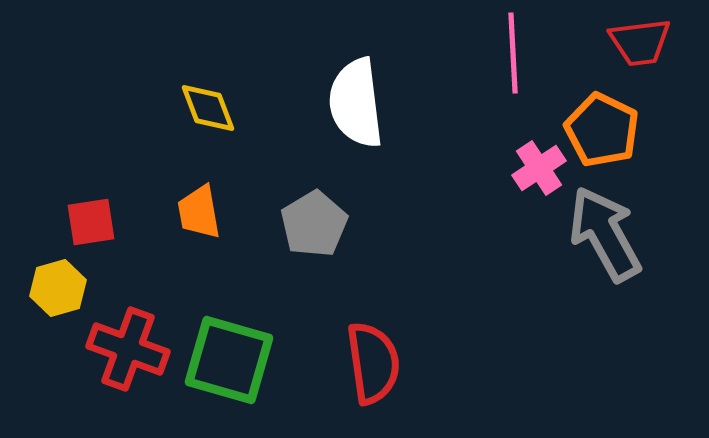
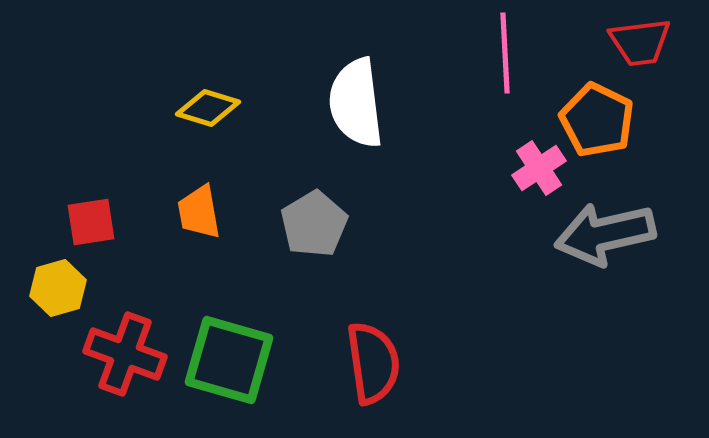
pink line: moved 8 px left
yellow diamond: rotated 52 degrees counterclockwise
orange pentagon: moved 5 px left, 10 px up
gray arrow: rotated 74 degrees counterclockwise
red cross: moved 3 px left, 5 px down
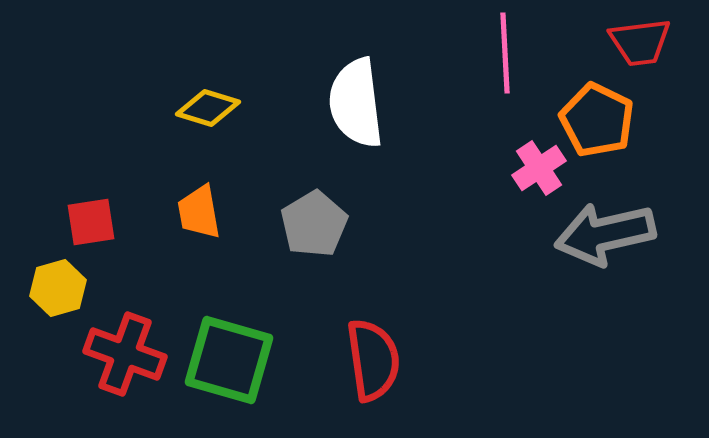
red semicircle: moved 3 px up
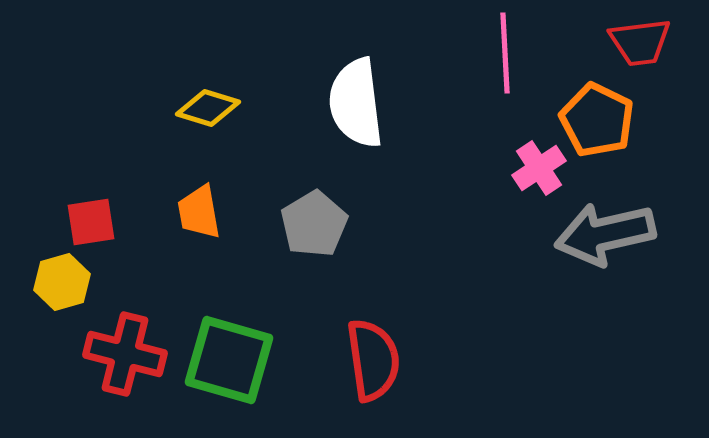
yellow hexagon: moved 4 px right, 6 px up
red cross: rotated 6 degrees counterclockwise
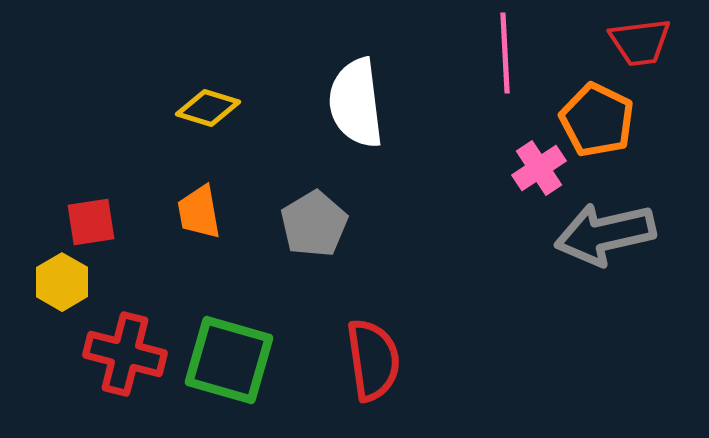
yellow hexagon: rotated 14 degrees counterclockwise
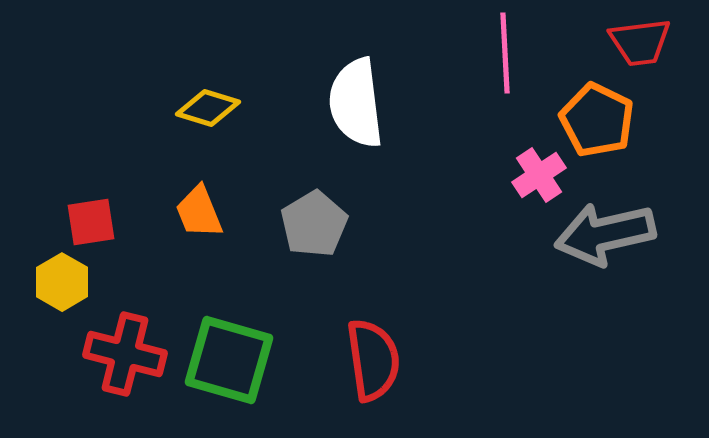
pink cross: moved 7 px down
orange trapezoid: rotated 12 degrees counterclockwise
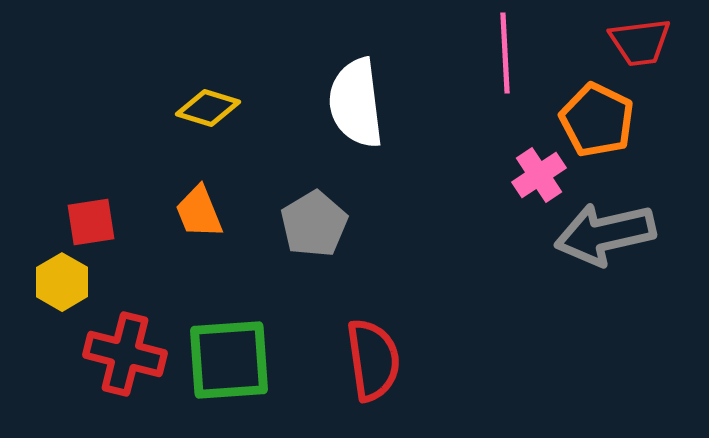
green square: rotated 20 degrees counterclockwise
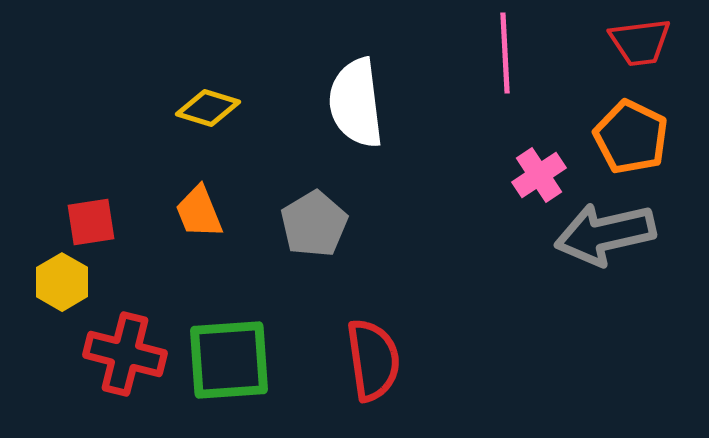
orange pentagon: moved 34 px right, 17 px down
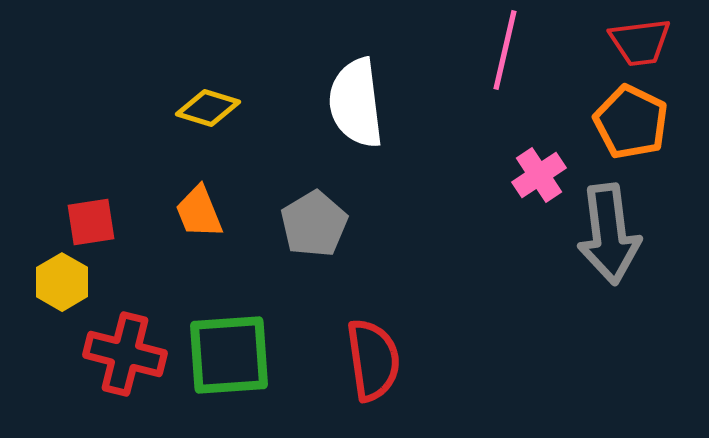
pink line: moved 3 px up; rotated 16 degrees clockwise
orange pentagon: moved 15 px up
gray arrow: moved 4 px right; rotated 84 degrees counterclockwise
green square: moved 5 px up
